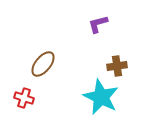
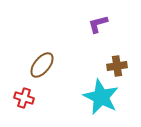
brown ellipse: moved 1 px left, 1 px down
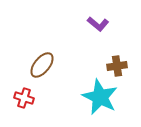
purple L-shape: rotated 125 degrees counterclockwise
cyan star: moved 1 px left
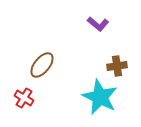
red cross: rotated 12 degrees clockwise
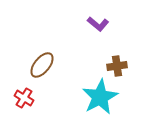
cyan star: rotated 18 degrees clockwise
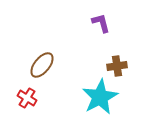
purple L-shape: moved 3 px right, 1 px up; rotated 145 degrees counterclockwise
red cross: moved 3 px right
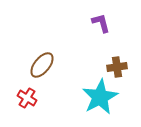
brown cross: moved 1 px down
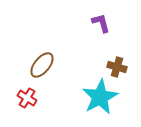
brown cross: rotated 24 degrees clockwise
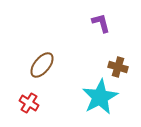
brown cross: moved 1 px right
red cross: moved 2 px right, 5 px down
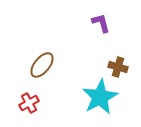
red cross: rotated 30 degrees clockwise
